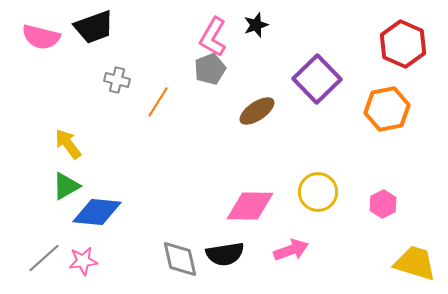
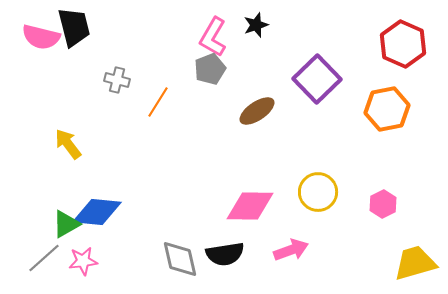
black trapezoid: moved 20 px left; rotated 84 degrees counterclockwise
green triangle: moved 38 px down
yellow trapezoid: rotated 33 degrees counterclockwise
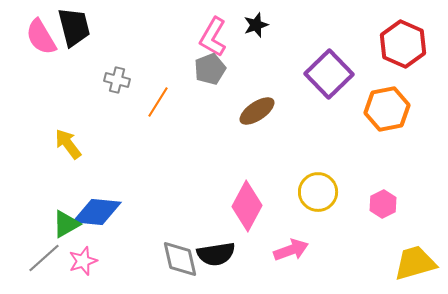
pink semicircle: rotated 45 degrees clockwise
purple square: moved 12 px right, 5 px up
pink diamond: moved 3 px left; rotated 63 degrees counterclockwise
black semicircle: moved 9 px left
pink star: rotated 12 degrees counterclockwise
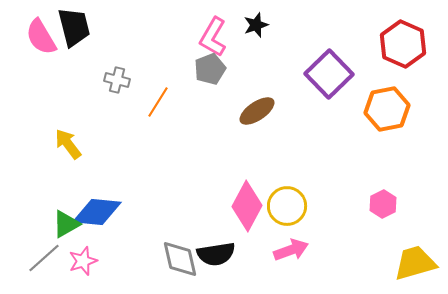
yellow circle: moved 31 px left, 14 px down
